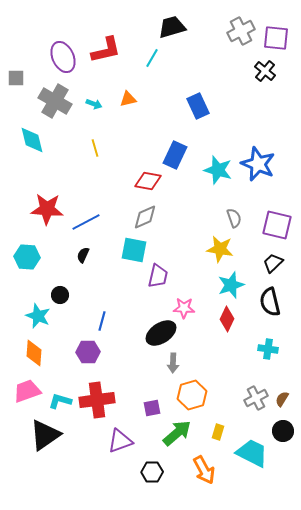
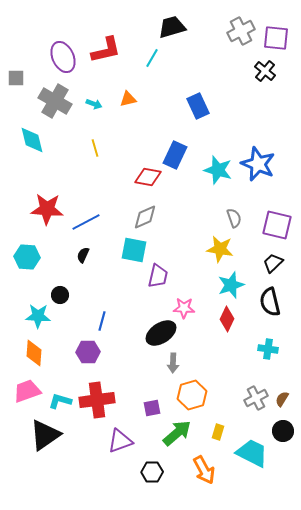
red diamond at (148, 181): moved 4 px up
cyan star at (38, 316): rotated 20 degrees counterclockwise
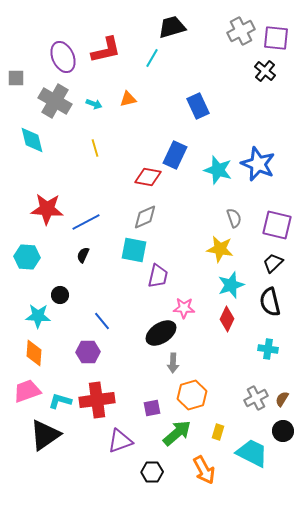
blue line at (102, 321): rotated 54 degrees counterclockwise
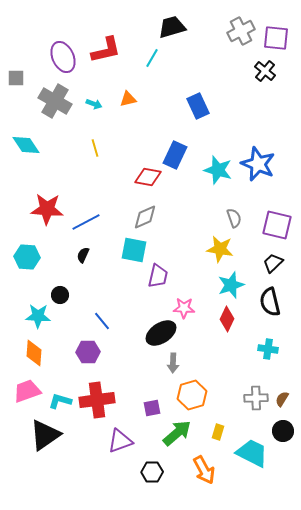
cyan diamond at (32, 140): moved 6 px left, 5 px down; rotated 20 degrees counterclockwise
gray cross at (256, 398): rotated 25 degrees clockwise
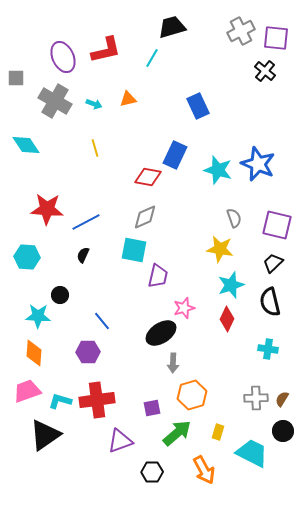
pink star at (184, 308): rotated 20 degrees counterclockwise
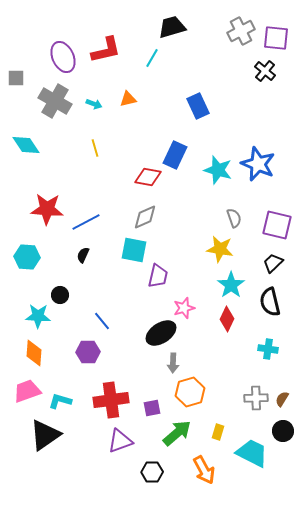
cyan star at (231, 285): rotated 16 degrees counterclockwise
orange hexagon at (192, 395): moved 2 px left, 3 px up
red cross at (97, 400): moved 14 px right
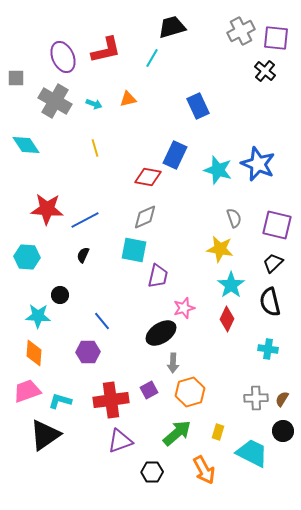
blue line at (86, 222): moved 1 px left, 2 px up
purple square at (152, 408): moved 3 px left, 18 px up; rotated 18 degrees counterclockwise
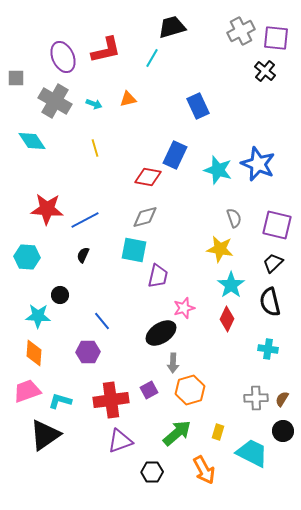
cyan diamond at (26, 145): moved 6 px right, 4 px up
gray diamond at (145, 217): rotated 8 degrees clockwise
orange hexagon at (190, 392): moved 2 px up
